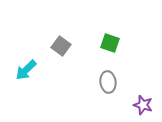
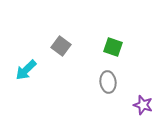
green square: moved 3 px right, 4 px down
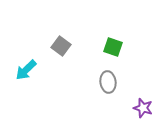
purple star: moved 3 px down
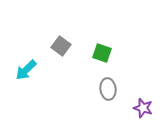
green square: moved 11 px left, 6 px down
gray ellipse: moved 7 px down
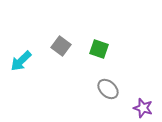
green square: moved 3 px left, 4 px up
cyan arrow: moved 5 px left, 9 px up
gray ellipse: rotated 40 degrees counterclockwise
